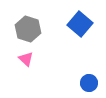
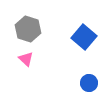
blue square: moved 4 px right, 13 px down
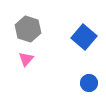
pink triangle: rotated 28 degrees clockwise
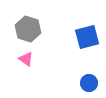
blue square: moved 3 px right; rotated 35 degrees clockwise
pink triangle: rotated 35 degrees counterclockwise
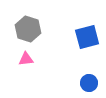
pink triangle: rotated 42 degrees counterclockwise
